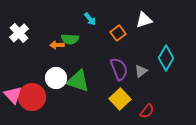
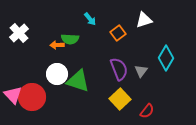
gray triangle: rotated 16 degrees counterclockwise
white circle: moved 1 px right, 4 px up
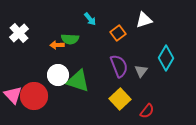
purple semicircle: moved 3 px up
white circle: moved 1 px right, 1 px down
red circle: moved 2 px right, 1 px up
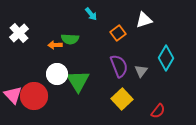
cyan arrow: moved 1 px right, 5 px up
orange arrow: moved 2 px left
white circle: moved 1 px left, 1 px up
green triangle: rotated 40 degrees clockwise
yellow square: moved 2 px right
red semicircle: moved 11 px right
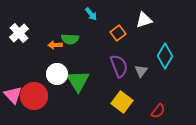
cyan diamond: moved 1 px left, 2 px up
yellow square: moved 3 px down; rotated 10 degrees counterclockwise
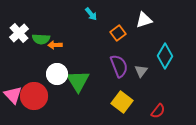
green semicircle: moved 29 px left
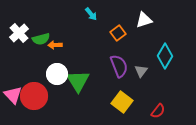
green semicircle: rotated 18 degrees counterclockwise
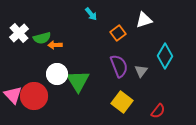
green semicircle: moved 1 px right, 1 px up
